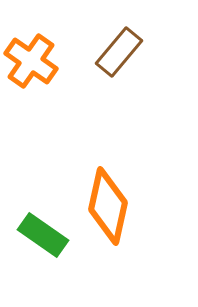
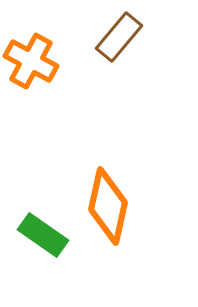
brown rectangle: moved 15 px up
orange cross: rotated 6 degrees counterclockwise
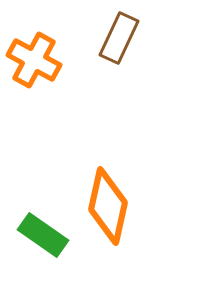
brown rectangle: moved 1 px down; rotated 15 degrees counterclockwise
orange cross: moved 3 px right, 1 px up
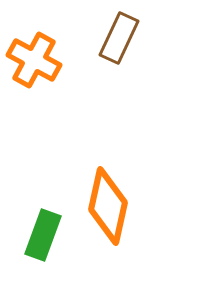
green rectangle: rotated 75 degrees clockwise
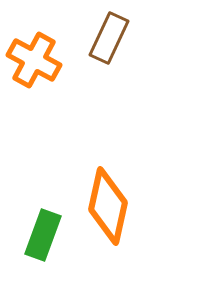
brown rectangle: moved 10 px left
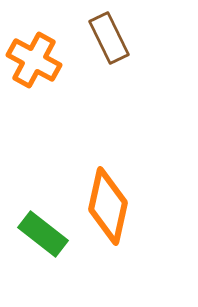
brown rectangle: rotated 51 degrees counterclockwise
green rectangle: moved 1 px up; rotated 72 degrees counterclockwise
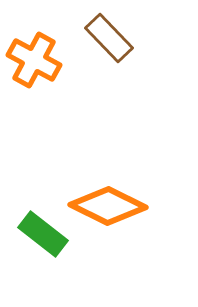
brown rectangle: rotated 18 degrees counterclockwise
orange diamond: rotated 76 degrees counterclockwise
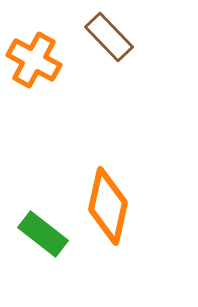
brown rectangle: moved 1 px up
orange diamond: rotated 76 degrees clockwise
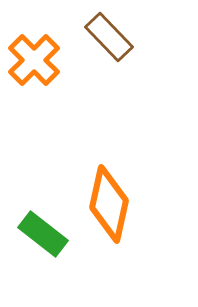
orange cross: rotated 16 degrees clockwise
orange diamond: moved 1 px right, 2 px up
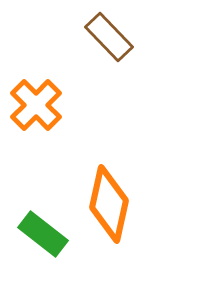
orange cross: moved 2 px right, 45 px down
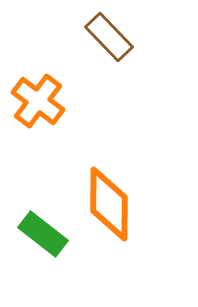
orange cross: moved 2 px right, 4 px up; rotated 8 degrees counterclockwise
orange diamond: rotated 12 degrees counterclockwise
